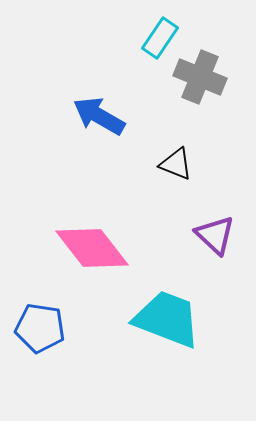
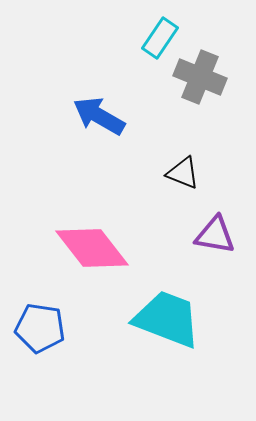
black triangle: moved 7 px right, 9 px down
purple triangle: rotated 33 degrees counterclockwise
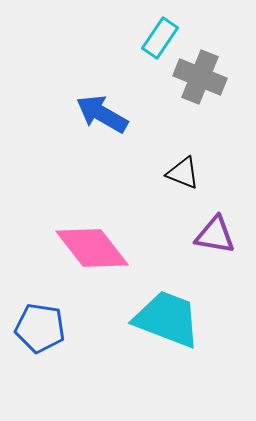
blue arrow: moved 3 px right, 2 px up
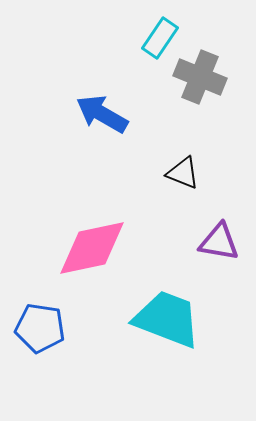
purple triangle: moved 4 px right, 7 px down
pink diamond: rotated 64 degrees counterclockwise
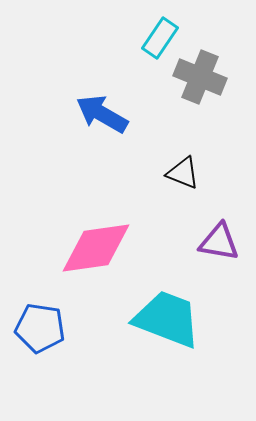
pink diamond: moved 4 px right; rotated 4 degrees clockwise
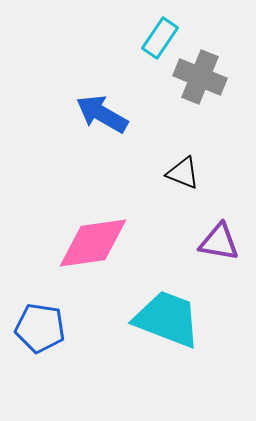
pink diamond: moved 3 px left, 5 px up
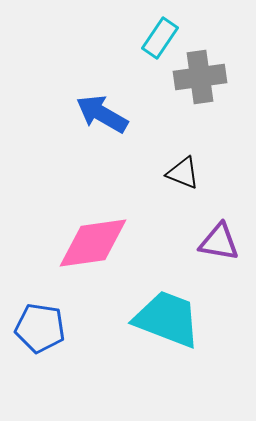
gray cross: rotated 30 degrees counterclockwise
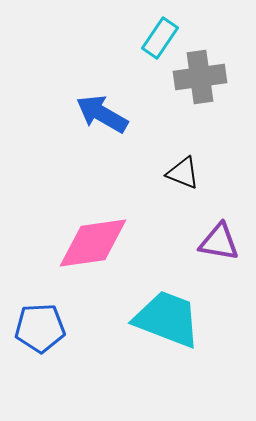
blue pentagon: rotated 12 degrees counterclockwise
